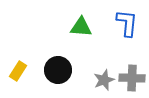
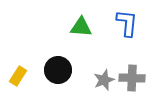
yellow rectangle: moved 5 px down
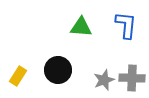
blue L-shape: moved 1 px left, 2 px down
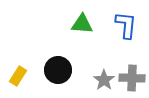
green triangle: moved 1 px right, 3 px up
gray star: rotated 15 degrees counterclockwise
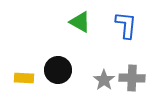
green triangle: moved 2 px left, 2 px up; rotated 25 degrees clockwise
yellow rectangle: moved 6 px right, 2 px down; rotated 60 degrees clockwise
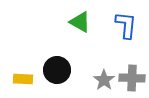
black circle: moved 1 px left
yellow rectangle: moved 1 px left, 1 px down
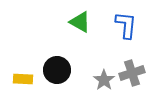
gray cross: moved 5 px up; rotated 20 degrees counterclockwise
